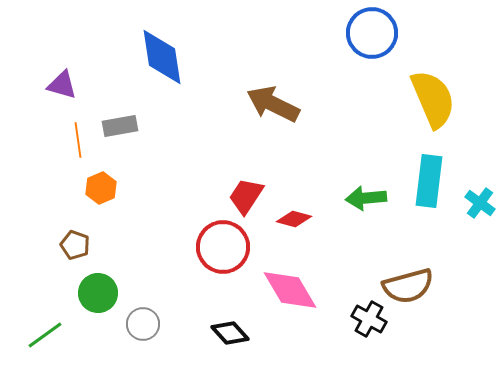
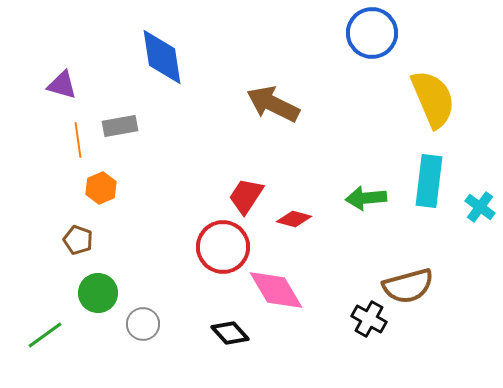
cyan cross: moved 4 px down
brown pentagon: moved 3 px right, 5 px up
pink diamond: moved 14 px left
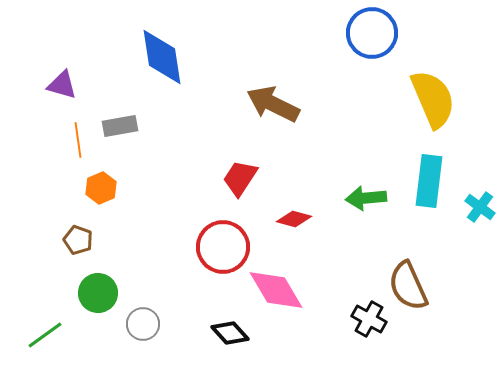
red trapezoid: moved 6 px left, 18 px up
brown semicircle: rotated 81 degrees clockwise
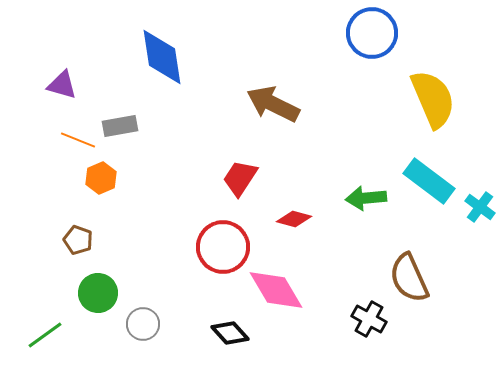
orange line: rotated 60 degrees counterclockwise
cyan rectangle: rotated 60 degrees counterclockwise
orange hexagon: moved 10 px up
brown semicircle: moved 1 px right, 8 px up
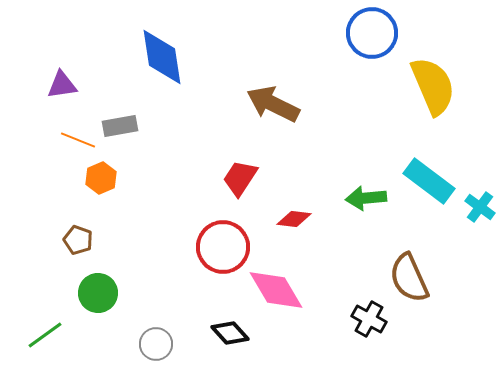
purple triangle: rotated 24 degrees counterclockwise
yellow semicircle: moved 13 px up
red diamond: rotated 8 degrees counterclockwise
gray circle: moved 13 px right, 20 px down
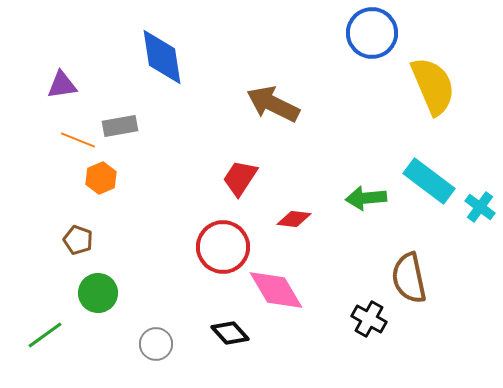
brown semicircle: rotated 12 degrees clockwise
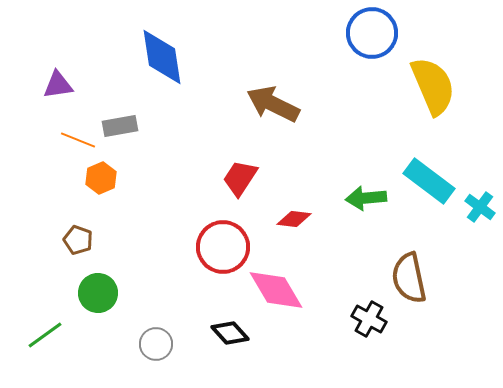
purple triangle: moved 4 px left
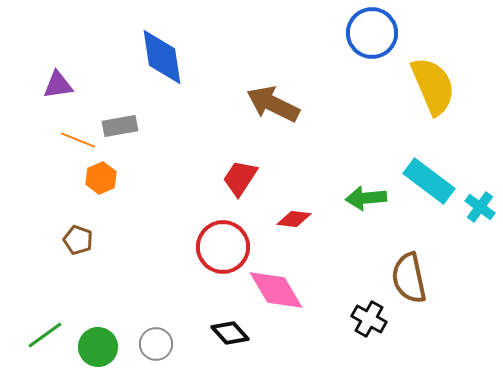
green circle: moved 54 px down
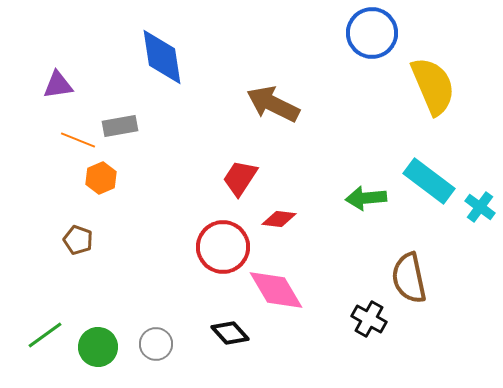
red diamond: moved 15 px left
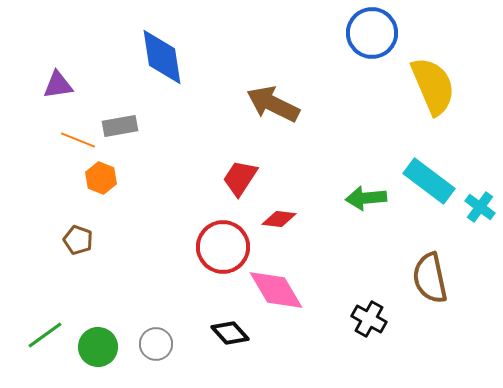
orange hexagon: rotated 16 degrees counterclockwise
brown semicircle: moved 21 px right
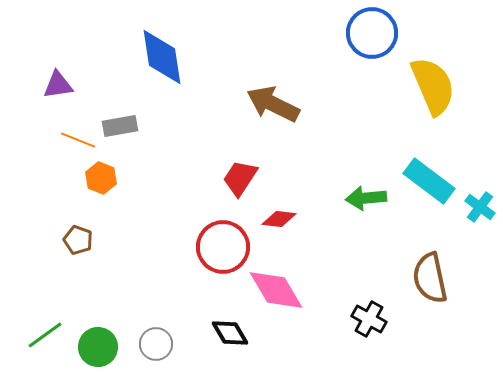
black diamond: rotated 12 degrees clockwise
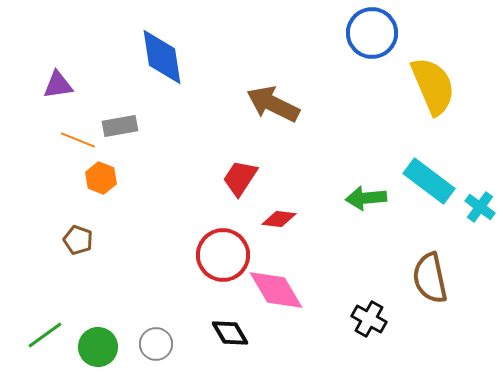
red circle: moved 8 px down
